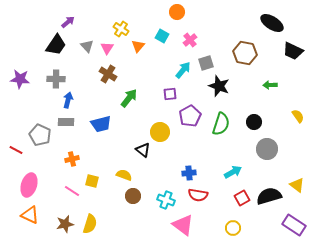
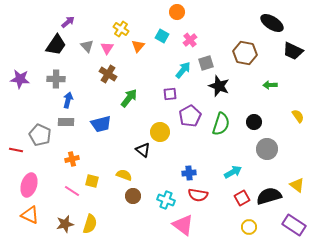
red line at (16, 150): rotated 16 degrees counterclockwise
yellow circle at (233, 228): moved 16 px right, 1 px up
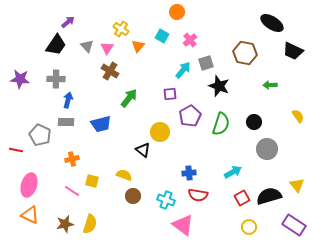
brown cross at (108, 74): moved 2 px right, 3 px up
yellow triangle at (297, 185): rotated 14 degrees clockwise
